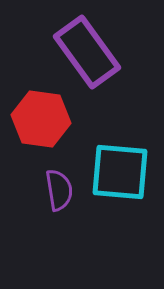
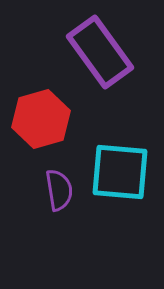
purple rectangle: moved 13 px right
red hexagon: rotated 24 degrees counterclockwise
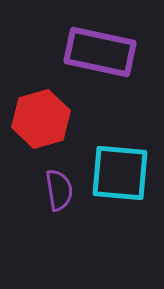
purple rectangle: rotated 42 degrees counterclockwise
cyan square: moved 1 px down
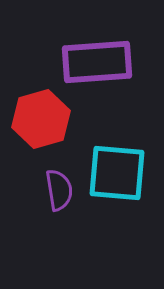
purple rectangle: moved 3 px left, 10 px down; rotated 16 degrees counterclockwise
cyan square: moved 3 px left
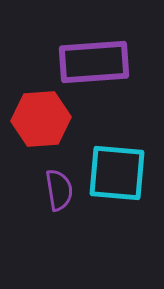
purple rectangle: moved 3 px left
red hexagon: rotated 12 degrees clockwise
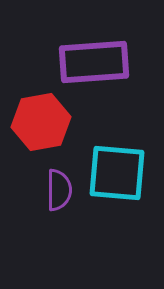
red hexagon: moved 3 px down; rotated 6 degrees counterclockwise
purple semicircle: rotated 9 degrees clockwise
